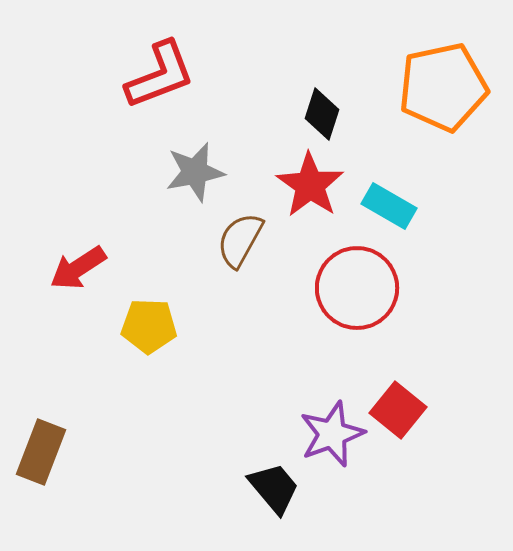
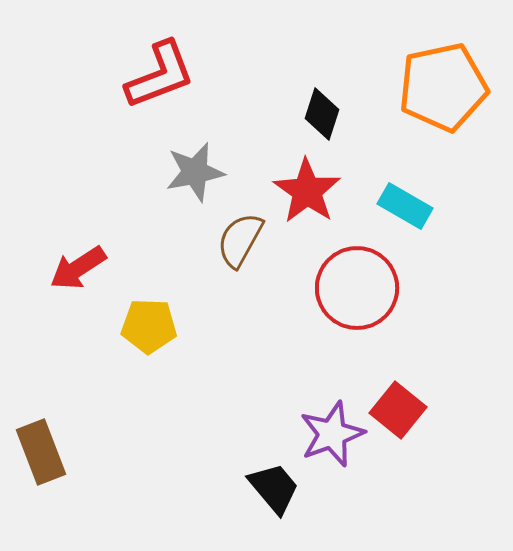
red star: moved 3 px left, 6 px down
cyan rectangle: moved 16 px right
brown rectangle: rotated 42 degrees counterclockwise
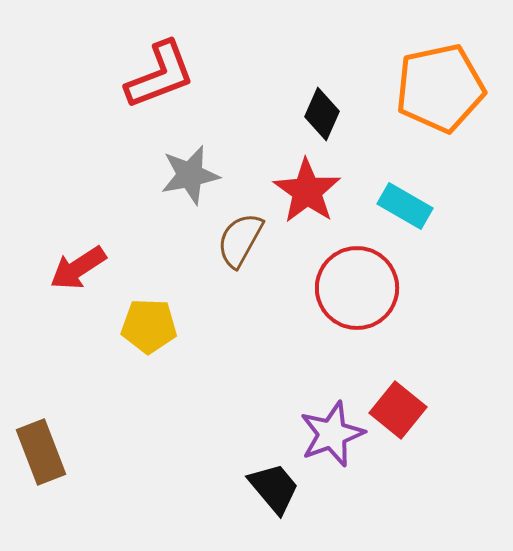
orange pentagon: moved 3 px left, 1 px down
black diamond: rotated 6 degrees clockwise
gray star: moved 5 px left, 3 px down
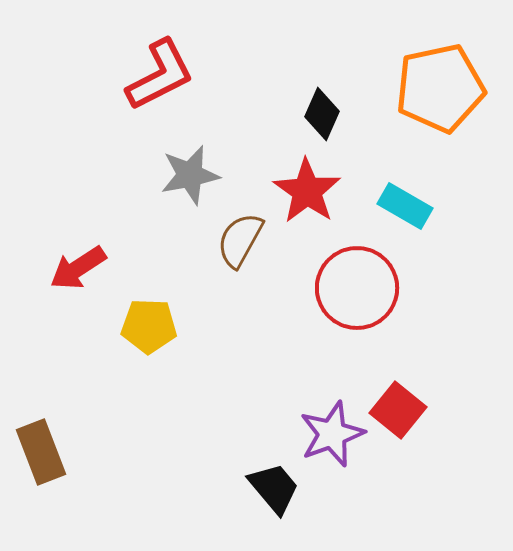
red L-shape: rotated 6 degrees counterclockwise
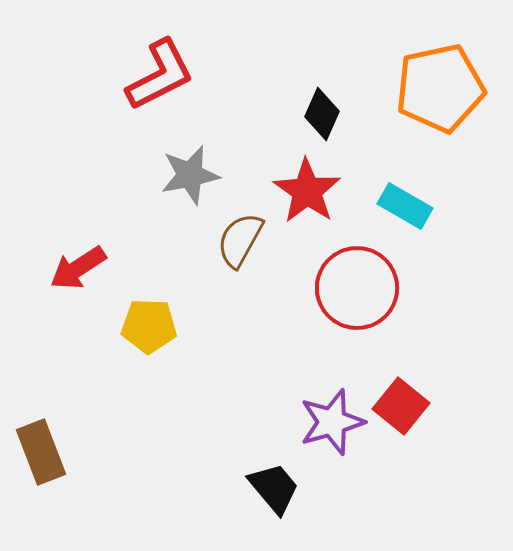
red square: moved 3 px right, 4 px up
purple star: moved 12 px up; rotated 4 degrees clockwise
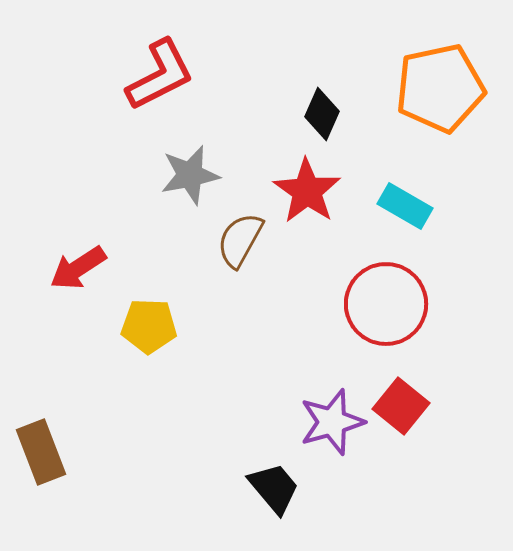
red circle: moved 29 px right, 16 px down
